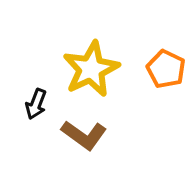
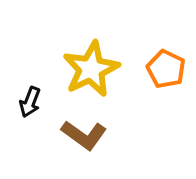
black arrow: moved 6 px left, 2 px up
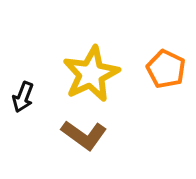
yellow star: moved 5 px down
black arrow: moved 7 px left, 5 px up
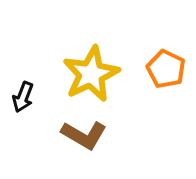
brown L-shape: rotated 6 degrees counterclockwise
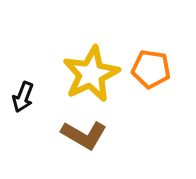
orange pentagon: moved 15 px left; rotated 18 degrees counterclockwise
